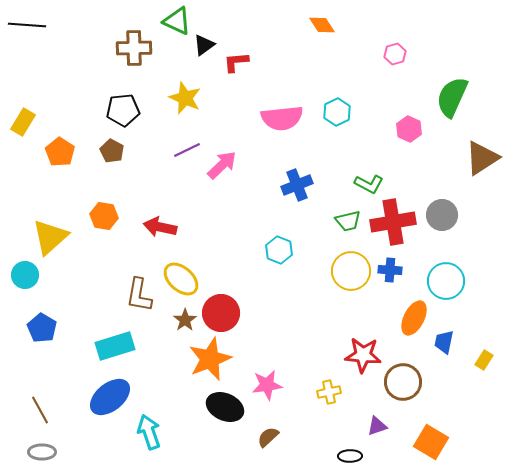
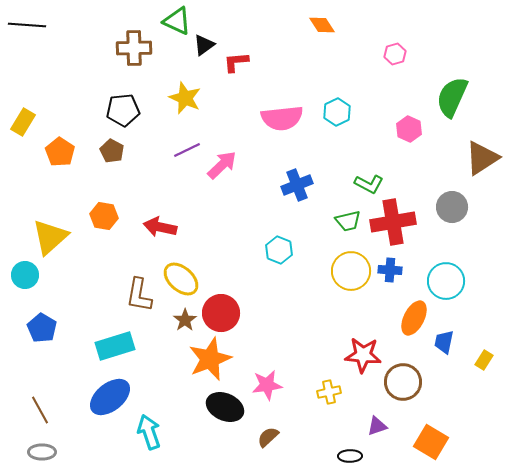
gray circle at (442, 215): moved 10 px right, 8 px up
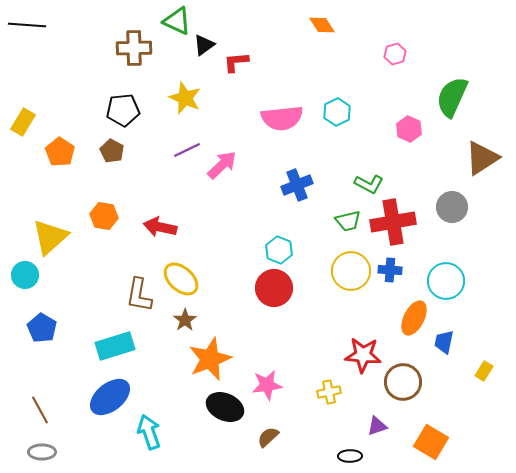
red circle at (221, 313): moved 53 px right, 25 px up
yellow rectangle at (484, 360): moved 11 px down
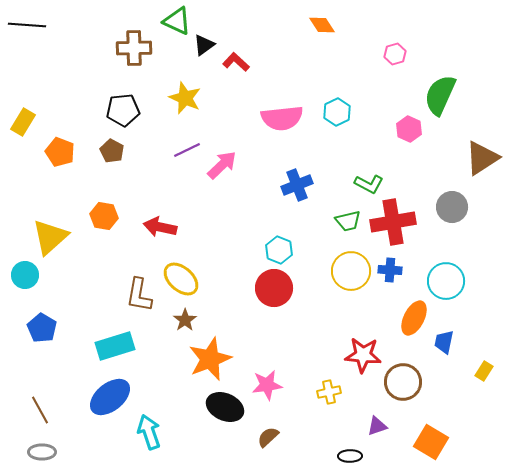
red L-shape at (236, 62): rotated 48 degrees clockwise
green semicircle at (452, 97): moved 12 px left, 2 px up
orange pentagon at (60, 152): rotated 12 degrees counterclockwise
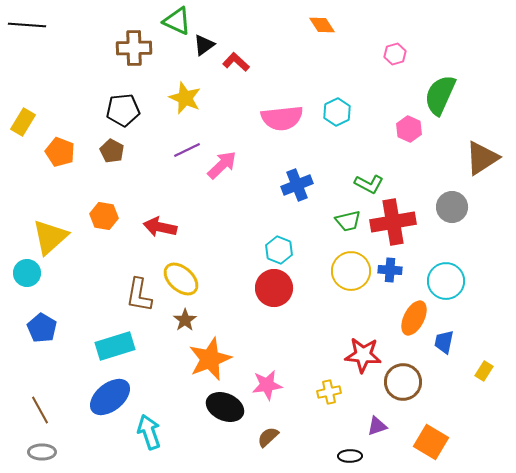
cyan circle at (25, 275): moved 2 px right, 2 px up
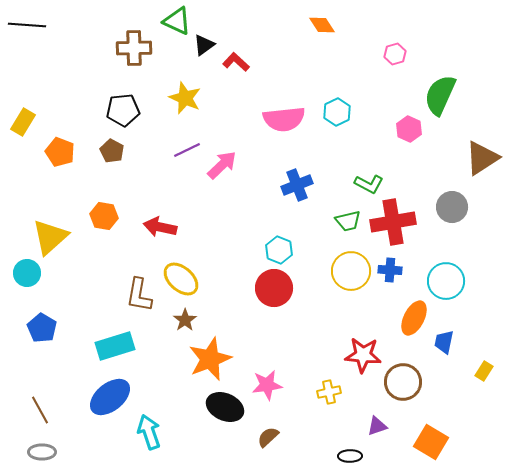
pink semicircle at (282, 118): moved 2 px right, 1 px down
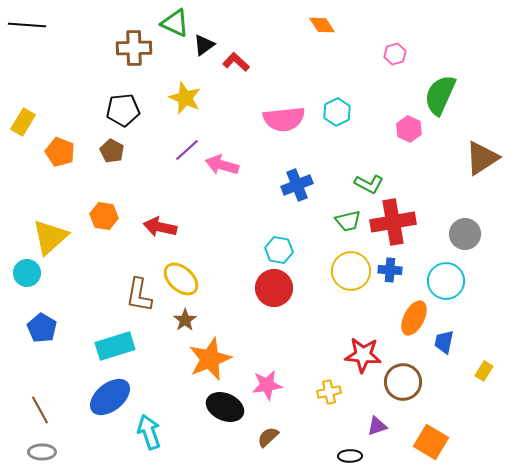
green triangle at (177, 21): moved 2 px left, 2 px down
purple line at (187, 150): rotated 16 degrees counterclockwise
pink arrow at (222, 165): rotated 120 degrees counterclockwise
gray circle at (452, 207): moved 13 px right, 27 px down
cyan hexagon at (279, 250): rotated 12 degrees counterclockwise
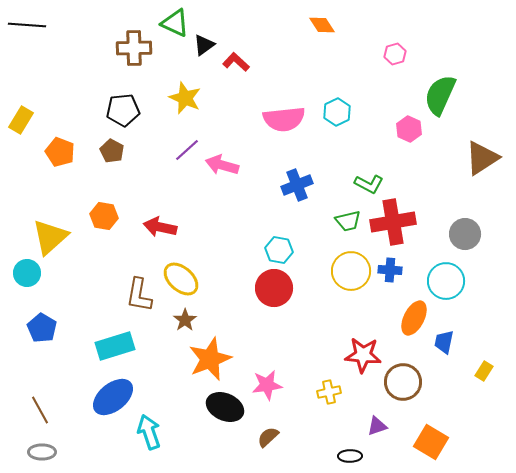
yellow rectangle at (23, 122): moved 2 px left, 2 px up
blue ellipse at (110, 397): moved 3 px right
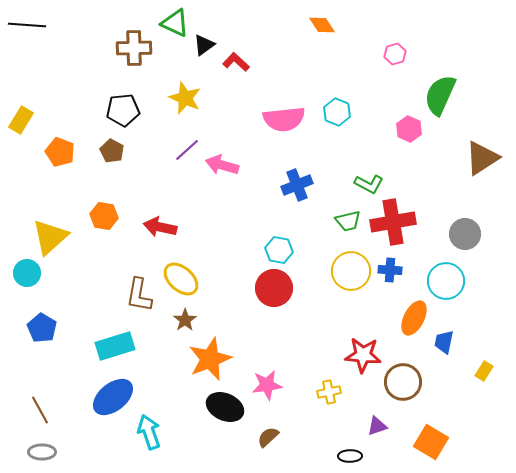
cyan hexagon at (337, 112): rotated 12 degrees counterclockwise
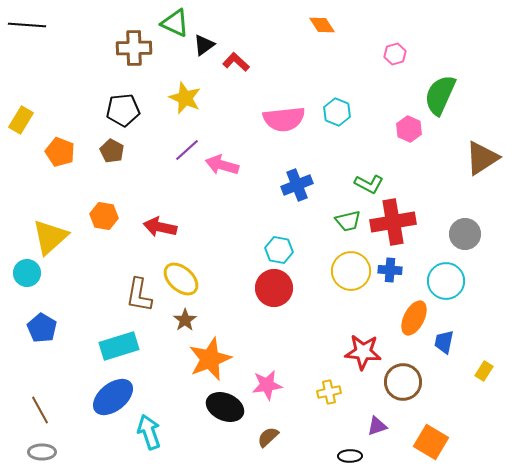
cyan rectangle at (115, 346): moved 4 px right
red star at (363, 355): moved 3 px up
